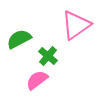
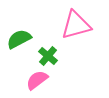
pink triangle: rotated 20 degrees clockwise
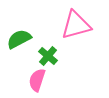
pink semicircle: rotated 35 degrees counterclockwise
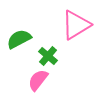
pink triangle: rotated 16 degrees counterclockwise
pink semicircle: moved 1 px right; rotated 20 degrees clockwise
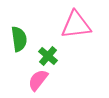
pink triangle: rotated 24 degrees clockwise
green semicircle: rotated 110 degrees clockwise
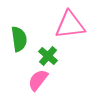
pink triangle: moved 6 px left
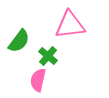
green semicircle: moved 2 px down; rotated 45 degrees clockwise
pink semicircle: rotated 25 degrees counterclockwise
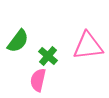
pink triangle: moved 18 px right, 21 px down
green semicircle: moved 1 px left
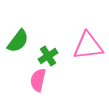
green cross: rotated 18 degrees clockwise
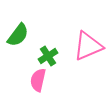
green semicircle: moved 6 px up
pink triangle: rotated 16 degrees counterclockwise
